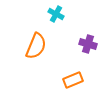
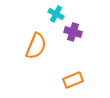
purple cross: moved 15 px left, 12 px up
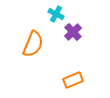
purple cross: rotated 30 degrees clockwise
orange semicircle: moved 3 px left, 2 px up
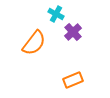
orange semicircle: moved 1 px right, 1 px up; rotated 16 degrees clockwise
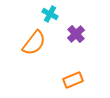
cyan cross: moved 6 px left
purple cross: moved 3 px right, 2 px down
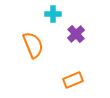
cyan cross: moved 3 px right; rotated 28 degrees counterclockwise
orange semicircle: moved 1 px left, 2 px down; rotated 60 degrees counterclockwise
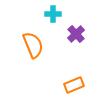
orange rectangle: moved 1 px right, 5 px down
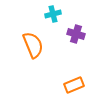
cyan cross: rotated 14 degrees counterclockwise
purple cross: rotated 30 degrees counterclockwise
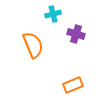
orange rectangle: moved 1 px left
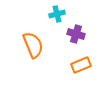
cyan cross: moved 4 px right
orange rectangle: moved 8 px right, 20 px up
